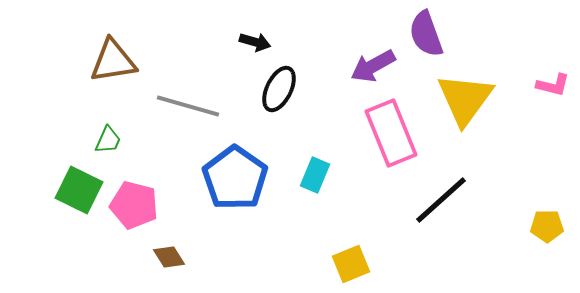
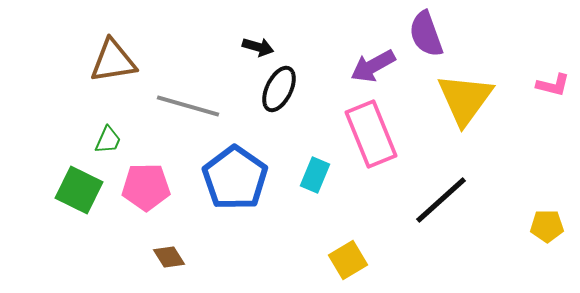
black arrow: moved 3 px right, 5 px down
pink rectangle: moved 20 px left, 1 px down
pink pentagon: moved 12 px right, 18 px up; rotated 15 degrees counterclockwise
yellow square: moved 3 px left, 4 px up; rotated 9 degrees counterclockwise
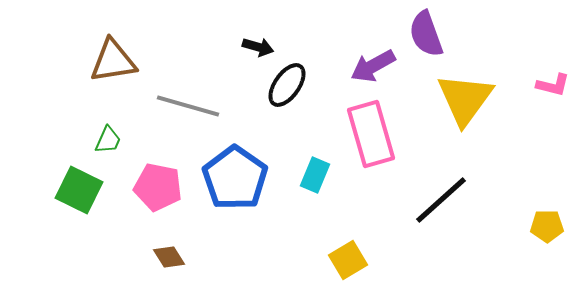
black ellipse: moved 8 px right, 4 px up; rotated 9 degrees clockwise
pink rectangle: rotated 6 degrees clockwise
pink pentagon: moved 12 px right; rotated 12 degrees clockwise
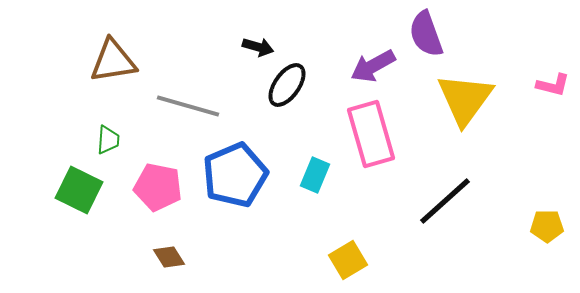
green trapezoid: rotated 20 degrees counterclockwise
blue pentagon: moved 3 px up; rotated 14 degrees clockwise
black line: moved 4 px right, 1 px down
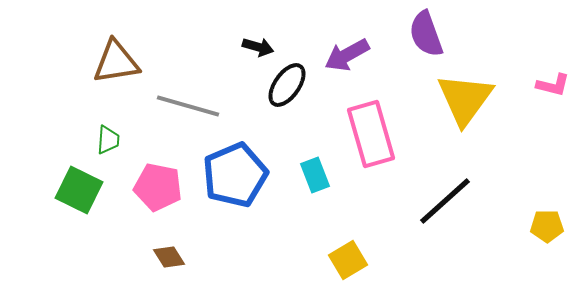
brown triangle: moved 3 px right, 1 px down
purple arrow: moved 26 px left, 11 px up
cyan rectangle: rotated 44 degrees counterclockwise
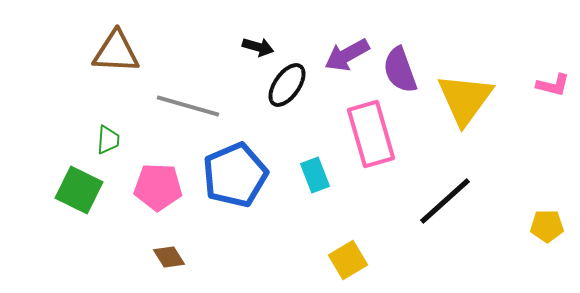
purple semicircle: moved 26 px left, 36 px down
brown triangle: moved 10 px up; rotated 12 degrees clockwise
pink pentagon: rotated 9 degrees counterclockwise
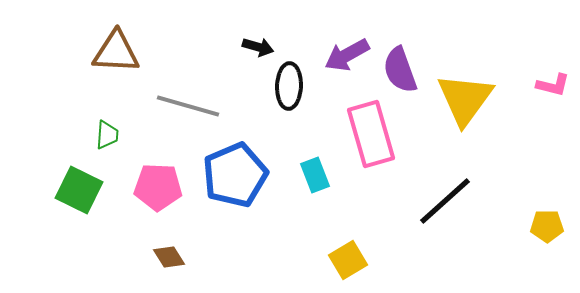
black ellipse: moved 2 px right, 1 px down; rotated 33 degrees counterclockwise
green trapezoid: moved 1 px left, 5 px up
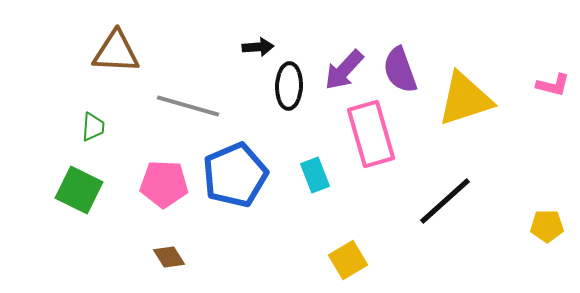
black arrow: rotated 20 degrees counterclockwise
purple arrow: moved 3 px left, 15 px down; rotated 18 degrees counterclockwise
yellow triangle: rotated 36 degrees clockwise
green trapezoid: moved 14 px left, 8 px up
pink pentagon: moved 6 px right, 3 px up
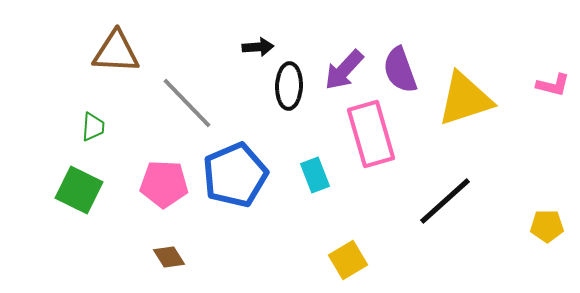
gray line: moved 1 px left, 3 px up; rotated 30 degrees clockwise
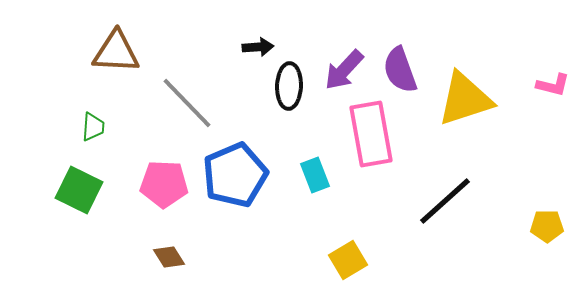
pink rectangle: rotated 6 degrees clockwise
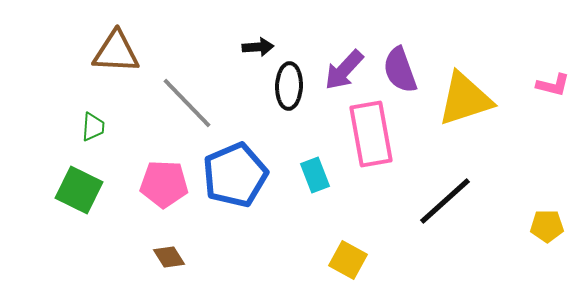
yellow square: rotated 30 degrees counterclockwise
